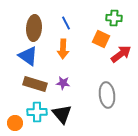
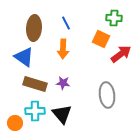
blue triangle: moved 4 px left, 1 px down
cyan cross: moved 2 px left, 1 px up
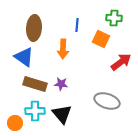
blue line: moved 11 px right, 2 px down; rotated 32 degrees clockwise
red arrow: moved 8 px down
purple star: moved 2 px left, 1 px down
gray ellipse: moved 6 px down; rotated 65 degrees counterclockwise
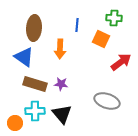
orange arrow: moved 3 px left
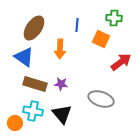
brown ellipse: rotated 30 degrees clockwise
gray ellipse: moved 6 px left, 2 px up
cyan cross: moved 2 px left; rotated 12 degrees clockwise
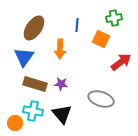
green cross: rotated 14 degrees counterclockwise
blue triangle: rotated 30 degrees clockwise
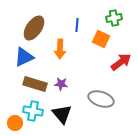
blue triangle: rotated 30 degrees clockwise
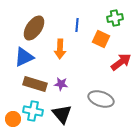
green cross: moved 1 px right
orange circle: moved 2 px left, 4 px up
